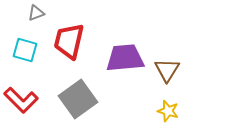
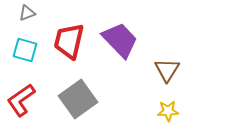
gray triangle: moved 9 px left
purple trapezoid: moved 5 px left, 18 px up; rotated 51 degrees clockwise
red L-shape: rotated 100 degrees clockwise
yellow star: rotated 20 degrees counterclockwise
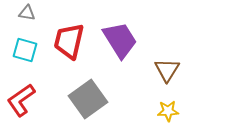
gray triangle: rotated 30 degrees clockwise
purple trapezoid: rotated 12 degrees clockwise
gray square: moved 10 px right
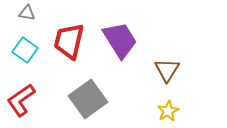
cyan square: rotated 20 degrees clockwise
yellow star: rotated 25 degrees counterclockwise
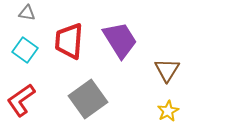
red trapezoid: rotated 9 degrees counterclockwise
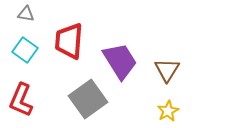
gray triangle: moved 1 px left, 1 px down
purple trapezoid: moved 21 px down
red L-shape: rotated 32 degrees counterclockwise
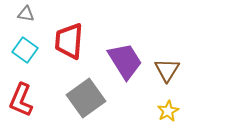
purple trapezoid: moved 5 px right
gray square: moved 2 px left, 1 px up
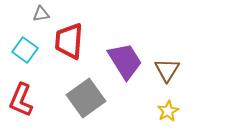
gray triangle: moved 15 px right; rotated 18 degrees counterclockwise
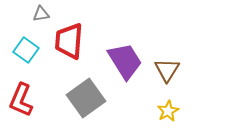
cyan square: moved 1 px right
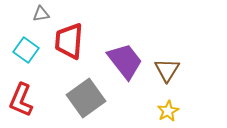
purple trapezoid: rotated 6 degrees counterclockwise
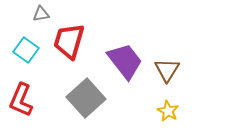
red trapezoid: rotated 12 degrees clockwise
gray square: rotated 6 degrees counterclockwise
yellow star: rotated 15 degrees counterclockwise
